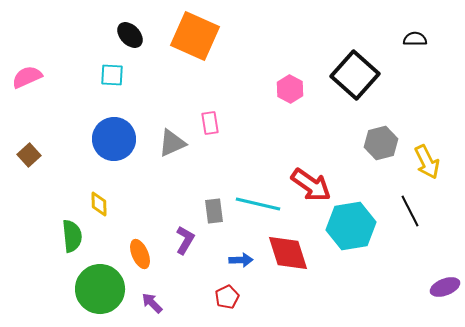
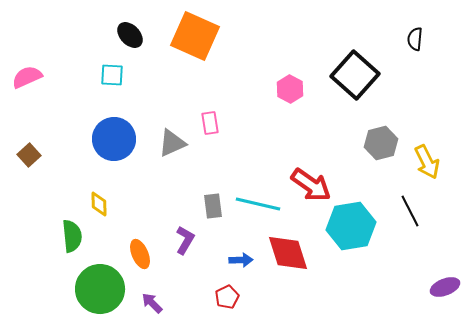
black semicircle: rotated 85 degrees counterclockwise
gray rectangle: moved 1 px left, 5 px up
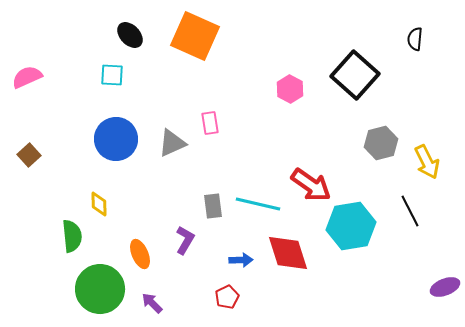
blue circle: moved 2 px right
